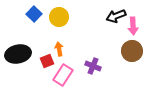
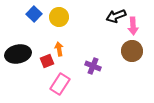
pink rectangle: moved 3 px left, 9 px down
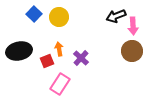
black ellipse: moved 1 px right, 3 px up
purple cross: moved 12 px left, 8 px up; rotated 21 degrees clockwise
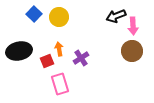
purple cross: rotated 14 degrees clockwise
pink rectangle: rotated 50 degrees counterclockwise
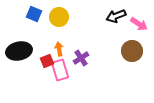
blue square: rotated 21 degrees counterclockwise
pink arrow: moved 6 px right, 2 px up; rotated 54 degrees counterclockwise
pink rectangle: moved 14 px up
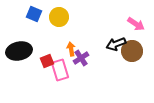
black arrow: moved 28 px down
pink arrow: moved 3 px left
orange arrow: moved 12 px right
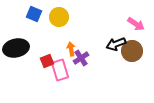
black ellipse: moved 3 px left, 3 px up
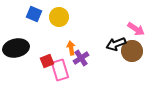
pink arrow: moved 5 px down
orange arrow: moved 1 px up
